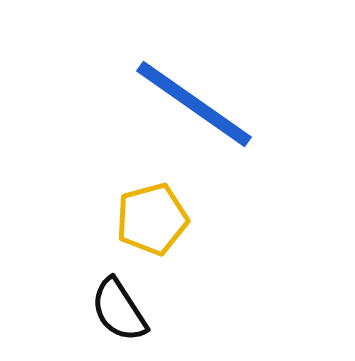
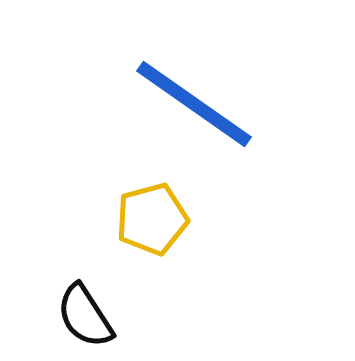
black semicircle: moved 34 px left, 6 px down
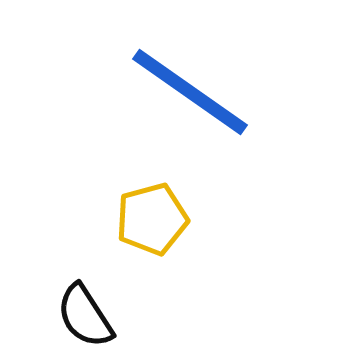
blue line: moved 4 px left, 12 px up
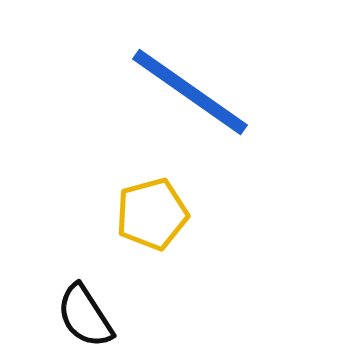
yellow pentagon: moved 5 px up
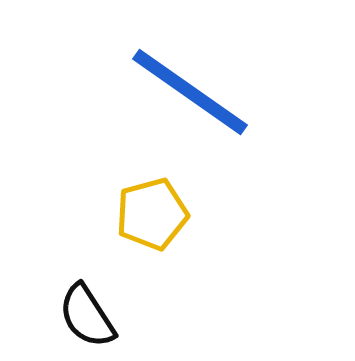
black semicircle: moved 2 px right
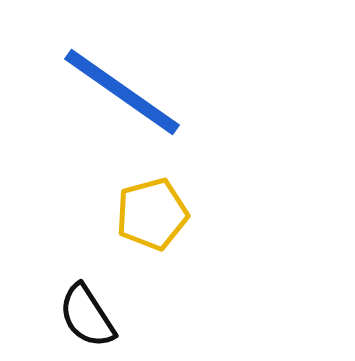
blue line: moved 68 px left
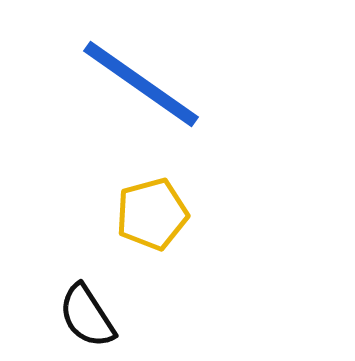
blue line: moved 19 px right, 8 px up
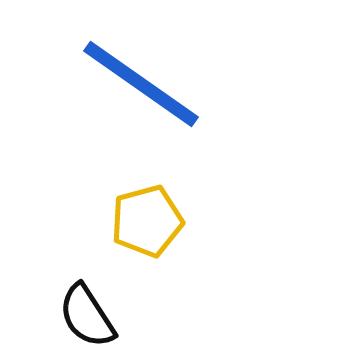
yellow pentagon: moved 5 px left, 7 px down
